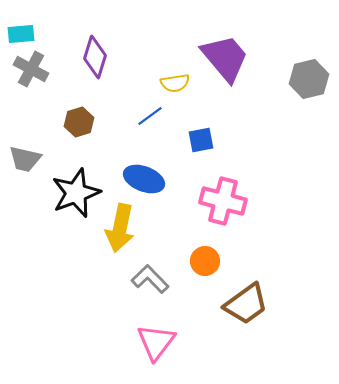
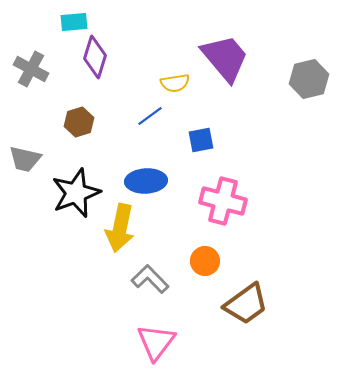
cyan rectangle: moved 53 px right, 12 px up
blue ellipse: moved 2 px right, 2 px down; rotated 24 degrees counterclockwise
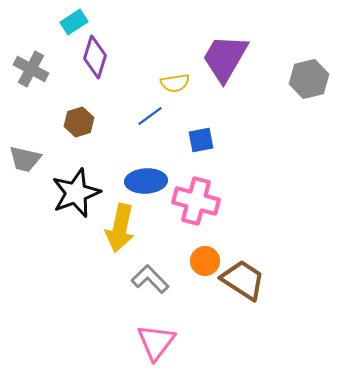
cyan rectangle: rotated 28 degrees counterclockwise
purple trapezoid: rotated 110 degrees counterclockwise
pink cross: moved 27 px left
brown trapezoid: moved 3 px left, 24 px up; rotated 111 degrees counterclockwise
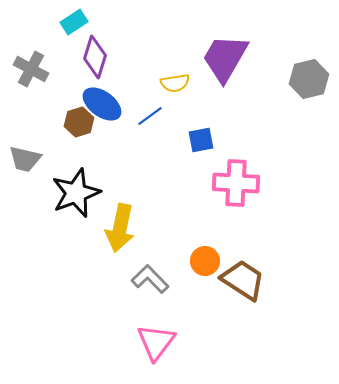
blue ellipse: moved 44 px left, 77 px up; rotated 39 degrees clockwise
pink cross: moved 40 px right, 18 px up; rotated 12 degrees counterclockwise
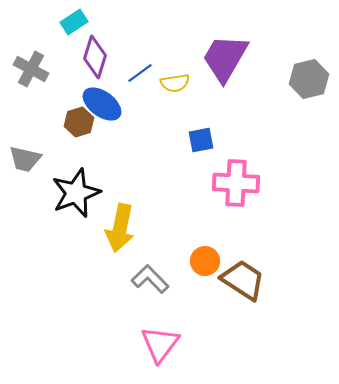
blue line: moved 10 px left, 43 px up
pink triangle: moved 4 px right, 2 px down
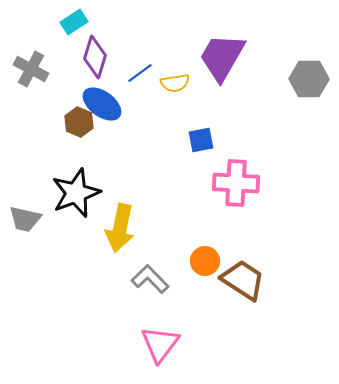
purple trapezoid: moved 3 px left, 1 px up
gray hexagon: rotated 15 degrees clockwise
brown hexagon: rotated 20 degrees counterclockwise
gray trapezoid: moved 60 px down
